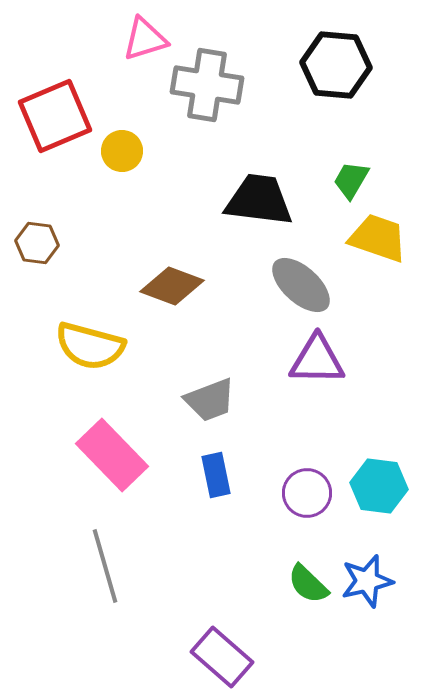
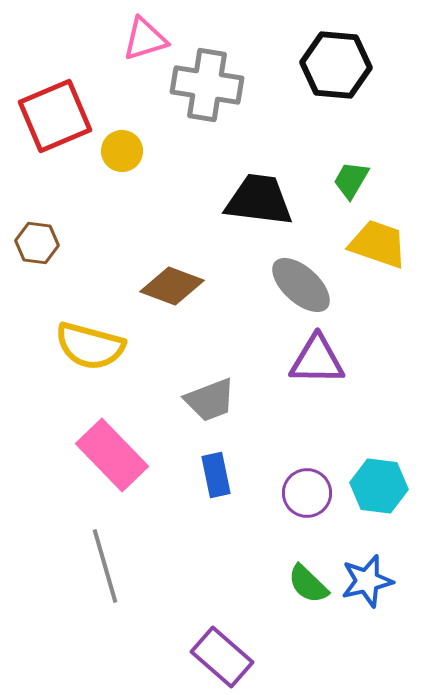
yellow trapezoid: moved 6 px down
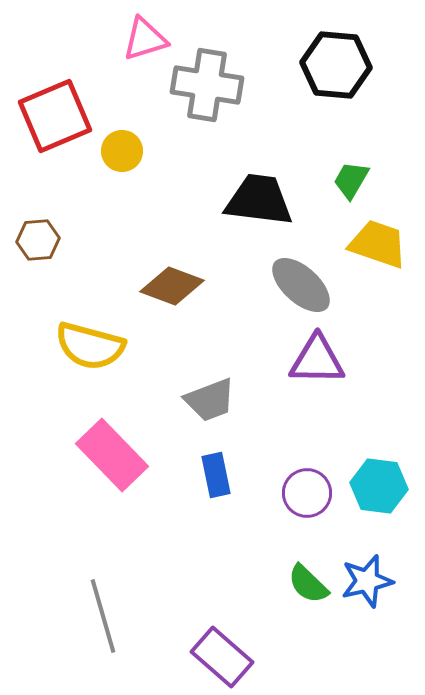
brown hexagon: moved 1 px right, 3 px up; rotated 12 degrees counterclockwise
gray line: moved 2 px left, 50 px down
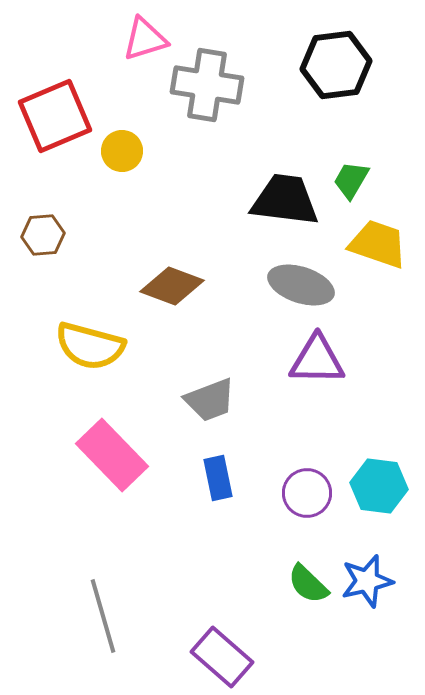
black hexagon: rotated 12 degrees counterclockwise
black trapezoid: moved 26 px right
brown hexagon: moved 5 px right, 5 px up
gray ellipse: rotated 24 degrees counterclockwise
blue rectangle: moved 2 px right, 3 px down
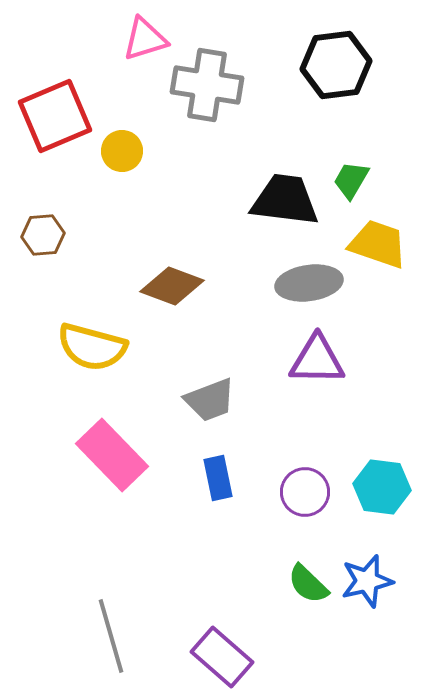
gray ellipse: moved 8 px right, 2 px up; rotated 26 degrees counterclockwise
yellow semicircle: moved 2 px right, 1 px down
cyan hexagon: moved 3 px right, 1 px down
purple circle: moved 2 px left, 1 px up
gray line: moved 8 px right, 20 px down
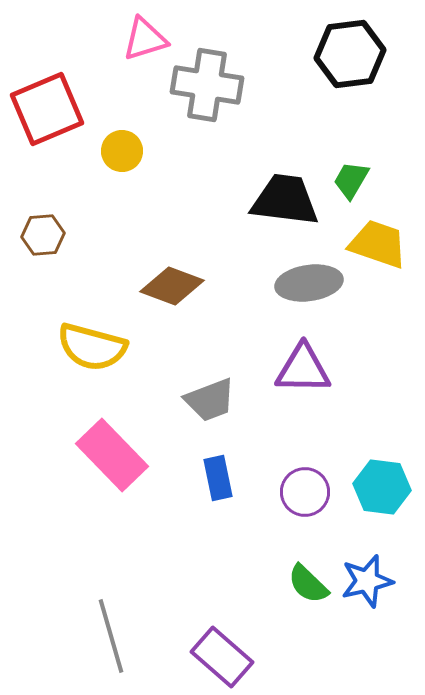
black hexagon: moved 14 px right, 11 px up
red square: moved 8 px left, 7 px up
purple triangle: moved 14 px left, 9 px down
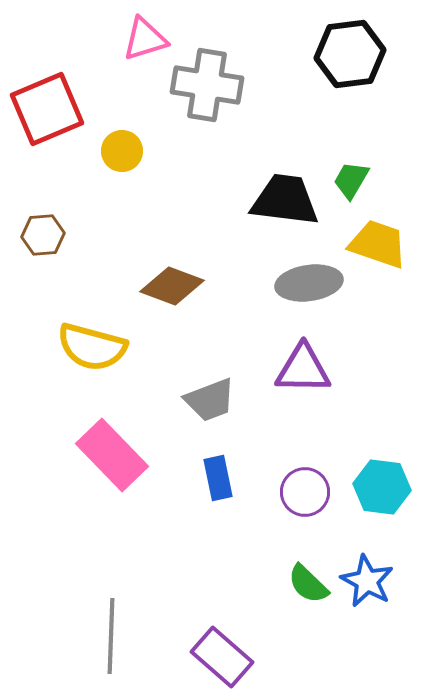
blue star: rotated 30 degrees counterclockwise
gray line: rotated 18 degrees clockwise
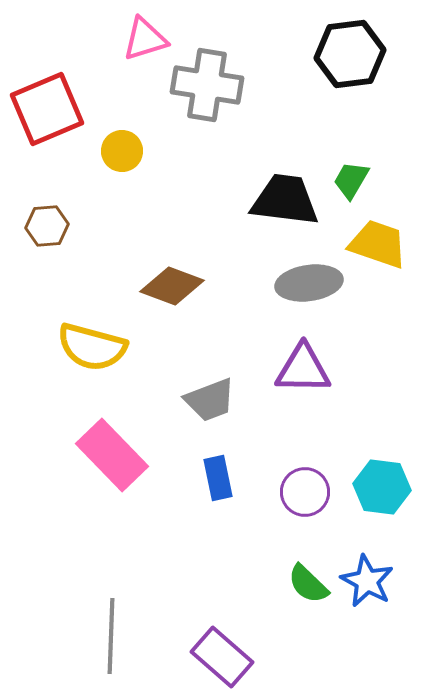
brown hexagon: moved 4 px right, 9 px up
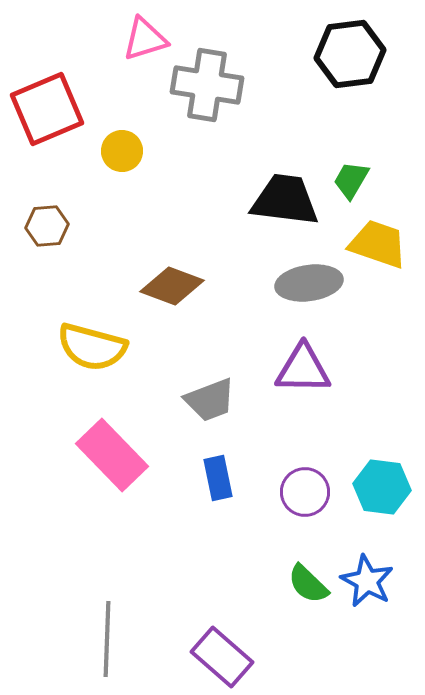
gray line: moved 4 px left, 3 px down
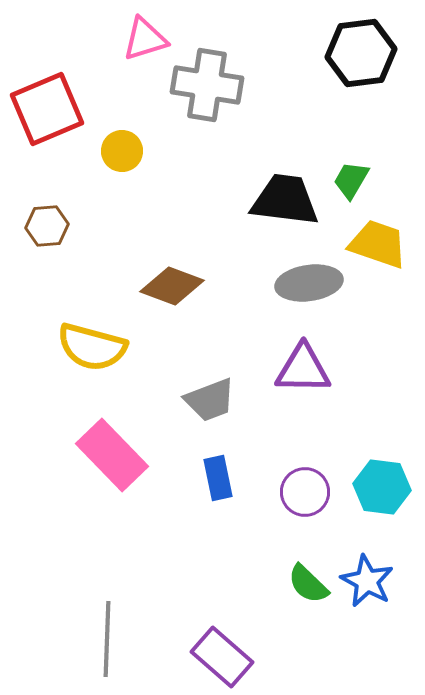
black hexagon: moved 11 px right, 1 px up
